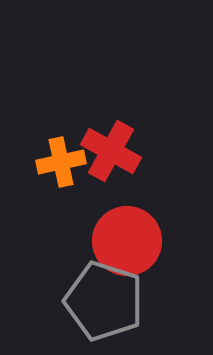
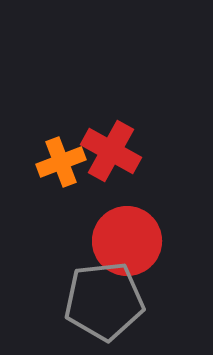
orange cross: rotated 9 degrees counterclockwise
gray pentagon: rotated 24 degrees counterclockwise
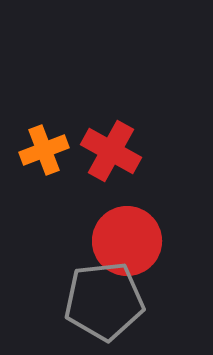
orange cross: moved 17 px left, 12 px up
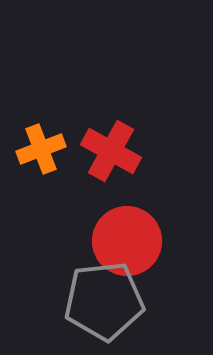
orange cross: moved 3 px left, 1 px up
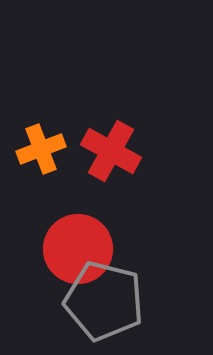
red circle: moved 49 px left, 8 px down
gray pentagon: rotated 20 degrees clockwise
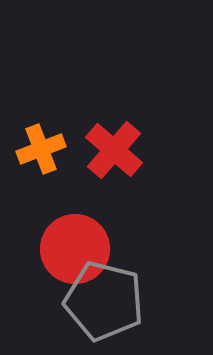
red cross: moved 3 px right, 1 px up; rotated 12 degrees clockwise
red circle: moved 3 px left
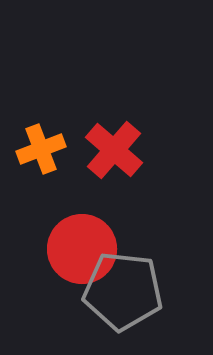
red circle: moved 7 px right
gray pentagon: moved 19 px right, 10 px up; rotated 8 degrees counterclockwise
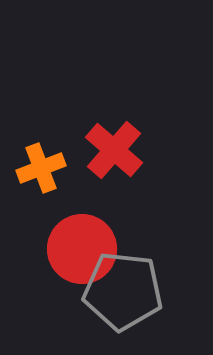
orange cross: moved 19 px down
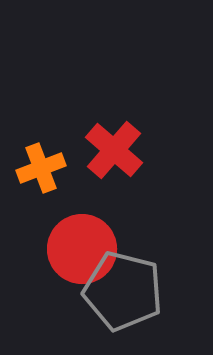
gray pentagon: rotated 8 degrees clockwise
